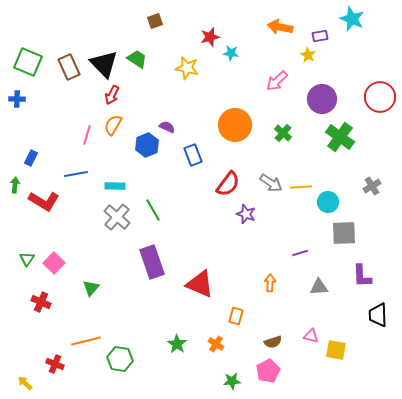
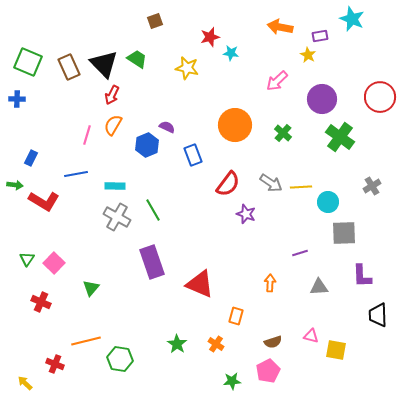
green arrow at (15, 185): rotated 91 degrees clockwise
gray cross at (117, 217): rotated 12 degrees counterclockwise
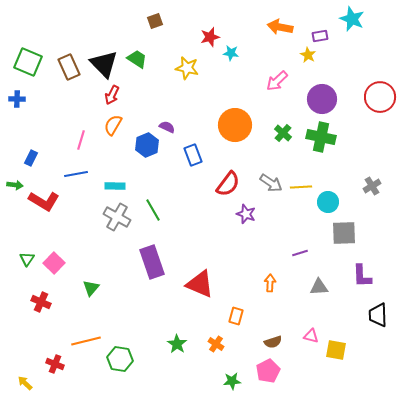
pink line at (87, 135): moved 6 px left, 5 px down
green cross at (340, 137): moved 19 px left; rotated 24 degrees counterclockwise
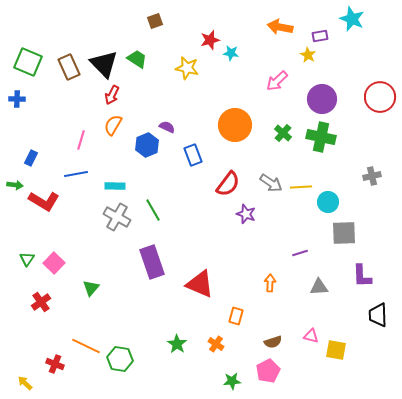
red star at (210, 37): moved 3 px down
gray cross at (372, 186): moved 10 px up; rotated 18 degrees clockwise
red cross at (41, 302): rotated 30 degrees clockwise
orange line at (86, 341): moved 5 px down; rotated 40 degrees clockwise
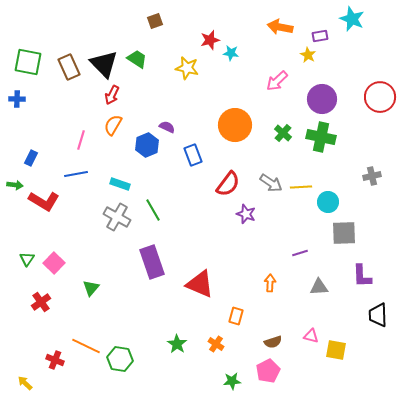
green square at (28, 62): rotated 12 degrees counterclockwise
cyan rectangle at (115, 186): moved 5 px right, 2 px up; rotated 18 degrees clockwise
red cross at (55, 364): moved 4 px up
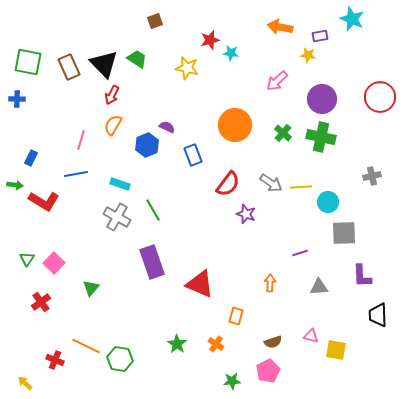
yellow star at (308, 55): rotated 21 degrees counterclockwise
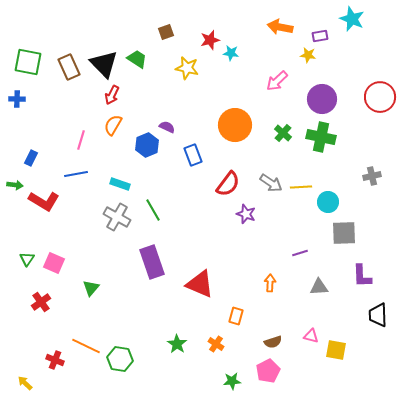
brown square at (155, 21): moved 11 px right, 11 px down
pink square at (54, 263): rotated 20 degrees counterclockwise
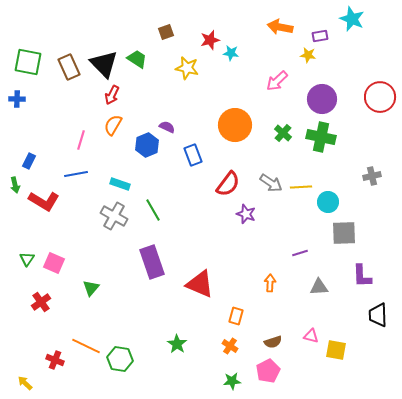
blue rectangle at (31, 158): moved 2 px left, 3 px down
green arrow at (15, 185): rotated 70 degrees clockwise
gray cross at (117, 217): moved 3 px left, 1 px up
orange cross at (216, 344): moved 14 px right, 2 px down
